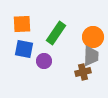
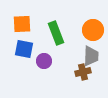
green rectangle: rotated 55 degrees counterclockwise
orange circle: moved 7 px up
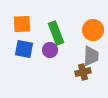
purple circle: moved 6 px right, 11 px up
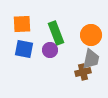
orange circle: moved 2 px left, 5 px down
gray trapezoid: moved 3 px down; rotated 10 degrees clockwise
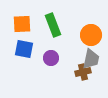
green rectangle: moved 3 px left, 8 px up
purple circle: moved 1 px right, 8 px down
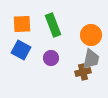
blue square: moved 3 px left, 1 px down; rotated 18 degrees clockwise
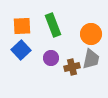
orange square: moved 2 px down
orange circle: moved 1 px up
blue square: rotated 18 degrees clockwise
brown cross: moved 11 px left, 5 px up
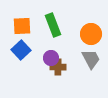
gray trapezoid: rotated 40 degrees counterclockwise
brown cross: moved 14 px left; rotated 14 degrees clockwise
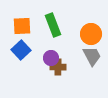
gray trapezoid: moved 1 px right, 3 px up
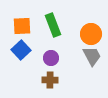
brown cross: moved 8 px left, 13 px down
